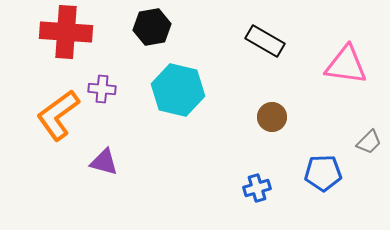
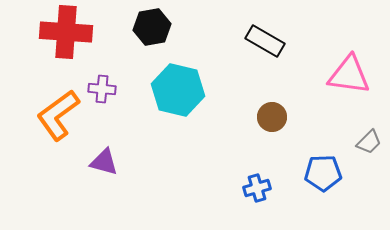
pink triangle: moved 3 px right, 10 px down
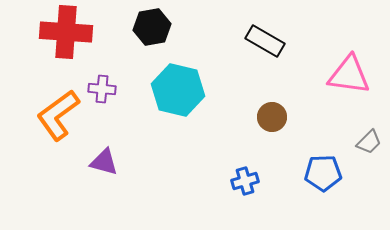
blue cross: moved 12 px left, 7 px up
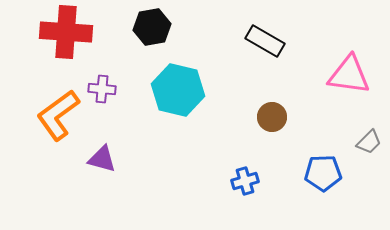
purple triangle: moved 2 px left, 3 px up
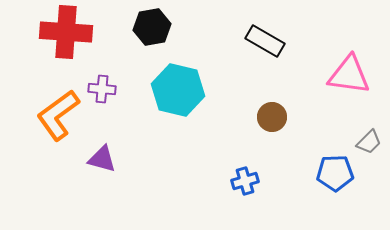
blue pentagon: moved 12 px right
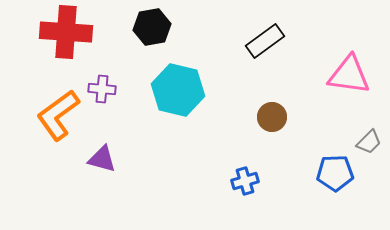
black rectangle: rotated 66 degrees counterclockwise
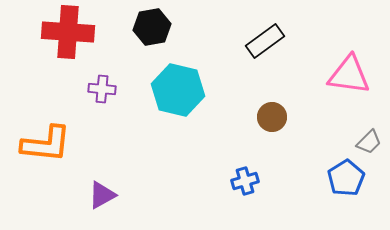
red cross: moved 2 px right
orange L-shape: moved 12 px left, 29 px down; rotated 138 degrees counterclockwise
purple triangle: moved 36 px down; rotated 44 degrees counterclockwise
blue pentagon: moved 11 px right, 5 px down; rotated 30 degrees counterclockwise
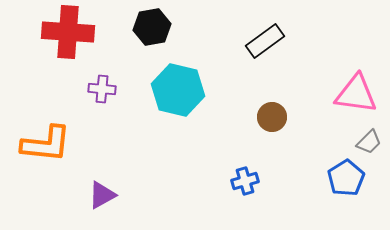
pink triangle: moved 7 px right, 19 px down
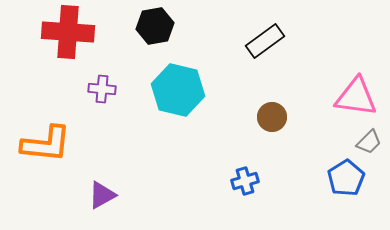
black hexagon: moved 3 px right, 1 px up
pink triangle: moved 3 px down
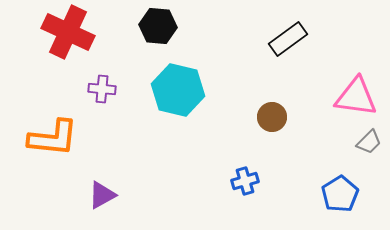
black hexagon: moved 3 px right; rotated 15 degrees clockwise
red cross: rotated 21 degrees clockwise
black rectangle: moved 23 px right, 2 px up
orange L-shape: moved 7 px right, 6 px up
blue pentagon: moved 6 px left, 16 px down
